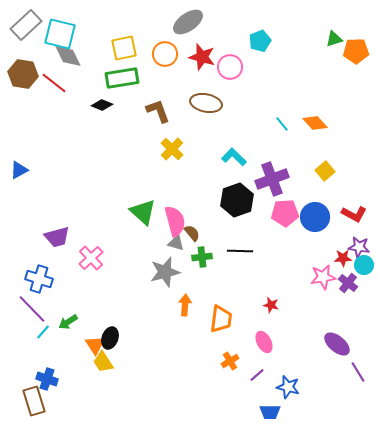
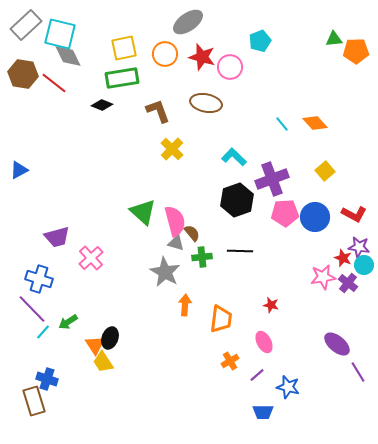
green triangle at (334, 39): rotated 12 degrees clockwise
red star at (343, 258): rotated 24 degrees clockwise
gray star at (165, 272): rotated 28 degrees counterclockwise
blue trapezoid at (270, 412): moved 7 px left
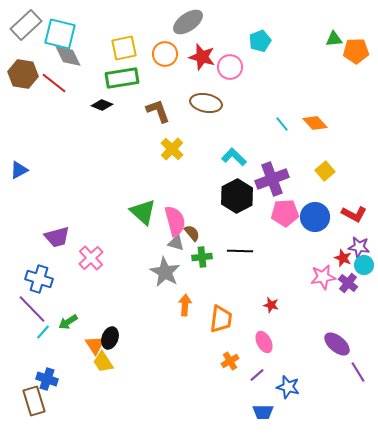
black hexagon at (237, 200): moved 4 px up; rotated 8 degrees counterclockwise
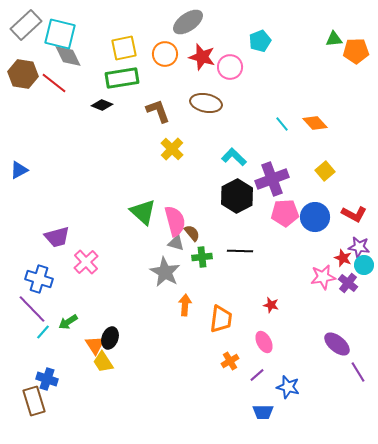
pink cross at (91, 258): moved 5 px left, 4 px down
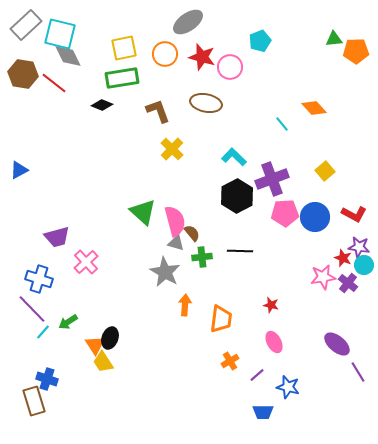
orange diamond at (315, 123): moved 1 px left, 15 px up
pink ellipse at (264, 342): moved 10 px right
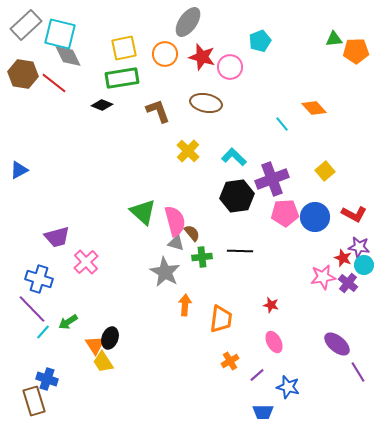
gray ellipse at (188, 22): rotated 20 degrees counterclockwise
yellow cross at (172, 149): moved 16 px right, 2 px down
black hexagon at (237, 196): rotated 20 degrees clockwise
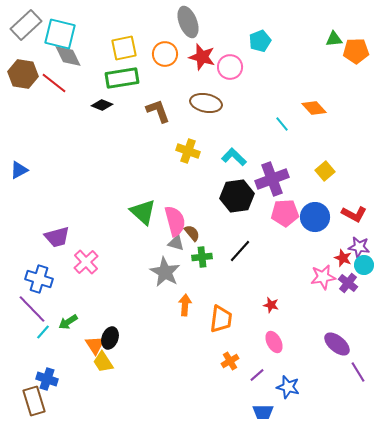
gray ellipse at (188, 22): rotated 56 degrees counterclockwise
yellow cross at (188, 151): rotated 25 degrees counterclockwise
black line at (240, 251): rotated 50 degrees counterclockwise
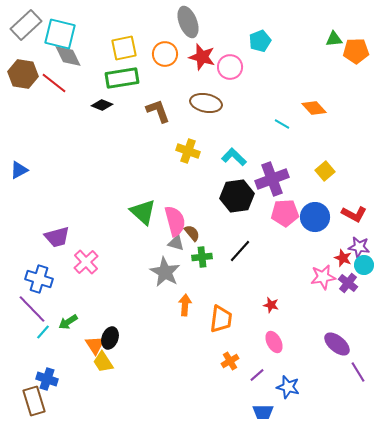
cyan line at (282, 124): rotated 21 degrees counterclockwise
